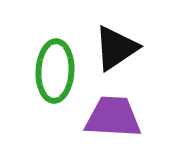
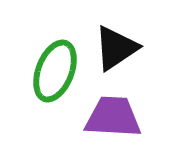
green ellipse: rotated 18 degrees clockwise
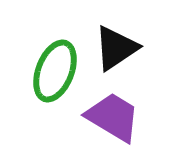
purple trapezoid: rotated 28 degrees clockwise
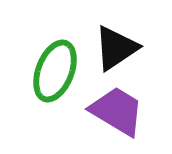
purple trapezoid: moved 4 px right, 6 px up
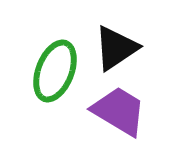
purple trapezoid: moved 2 px right
